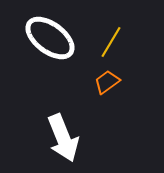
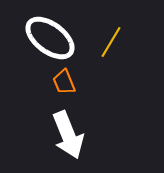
orange trapezoid: moved 43 px left; rotated 76 degrees counterclockwise
white arrow: moved 5 px right, 3 px up
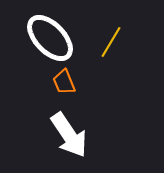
white ellipse: rotated 9 degrees clockwise
white arrow: moved 1 px right; rotated 12 degrees counterclockwise
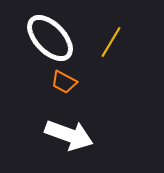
orange trapezoid: rotated 40 degrees counterclockwise
white arrow: rotated 36 degrees counterclockwise
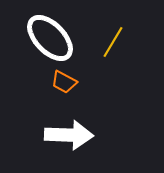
yellow line: moved 2 px right
white arrow: rotated 18 degrees counterclockwise
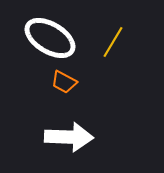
white ellipse: rotated 15 degrees counterclockwise
white arrow: moved 2 px down
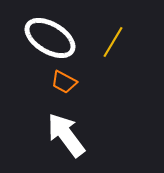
white arrow: moved 3 px left, 2 px up; rotated 129 degrees counterclockwise
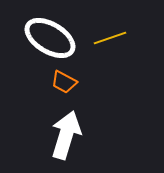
yellow line: moved 3 px left, 4 px up; rotated 40 degrees clockwise
white arrow: rotated 54 degrees clockwise
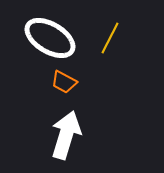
yellow line: rotated 44 degrees counterclockwise
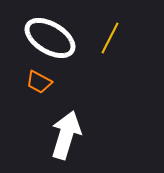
orange trapezoid: moved 25 px left
